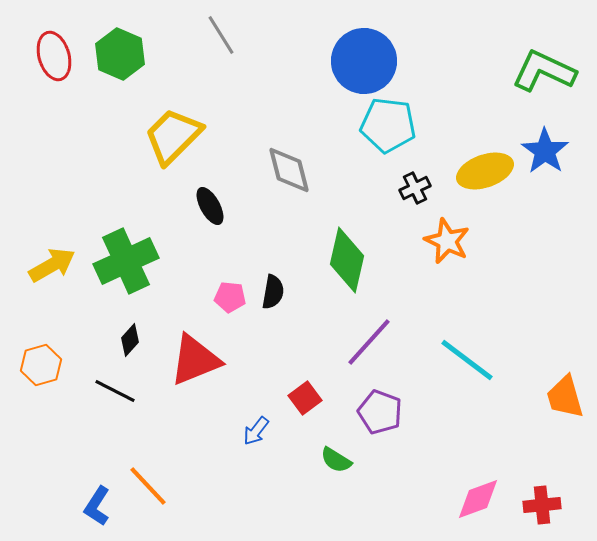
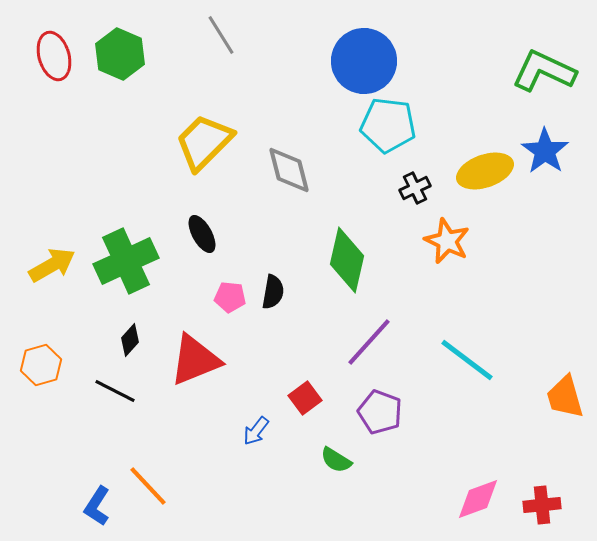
yellow trapezoid: moved 31 px right, 6 px down
black ellipse: moved 8 px left, 28 px down
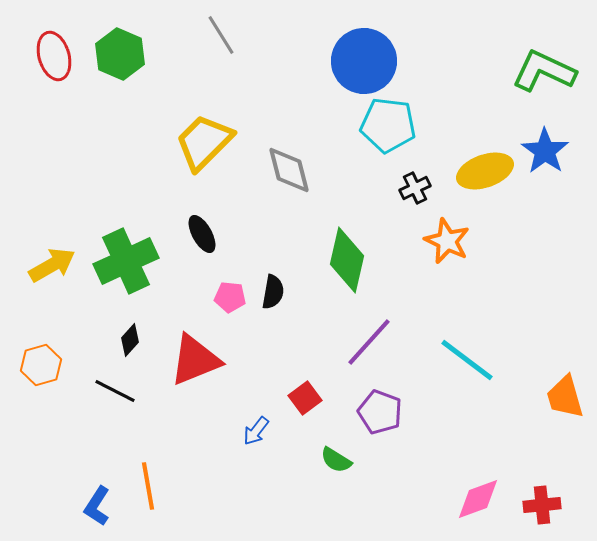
orange line: rotated 33 degrees clockwise
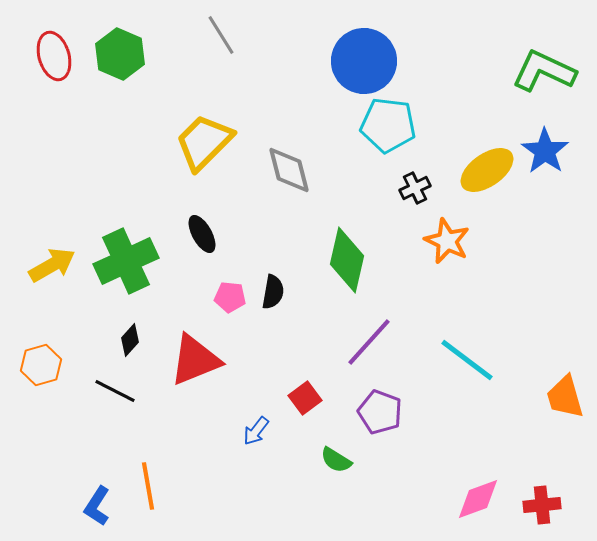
yellow ellipse: moved 2 px right, 1 px up; rotated 16 degrees counterclockwise
